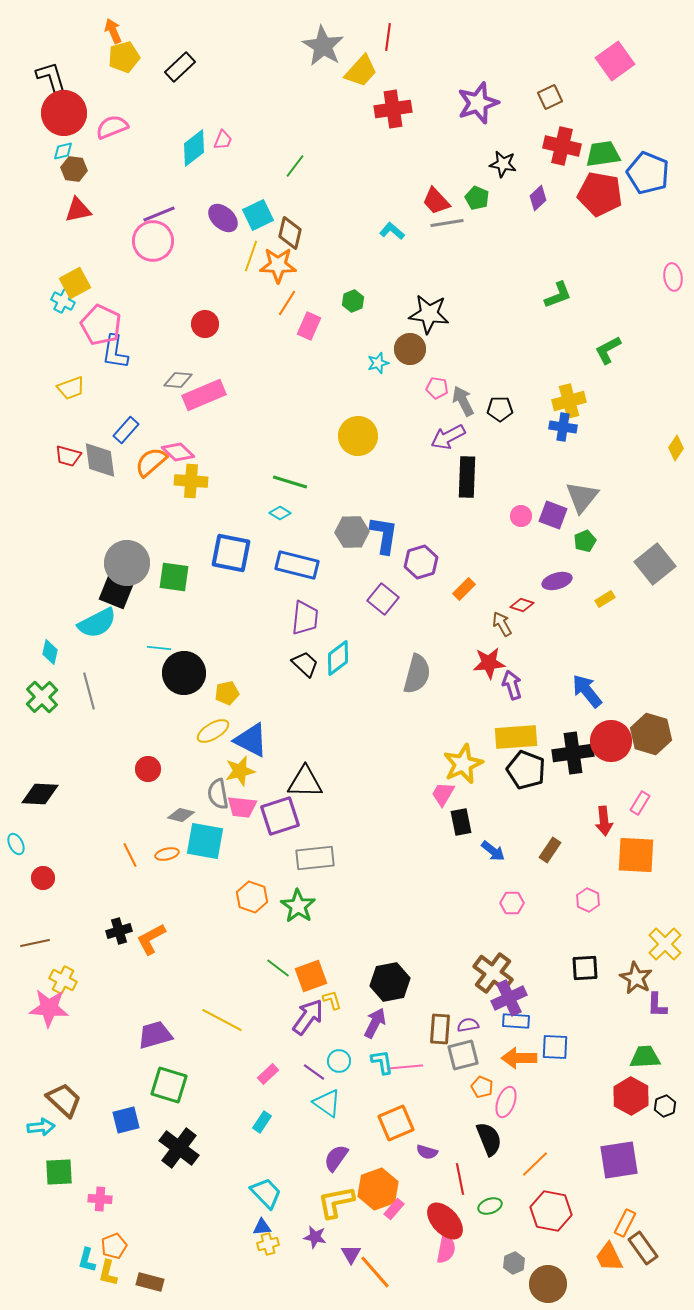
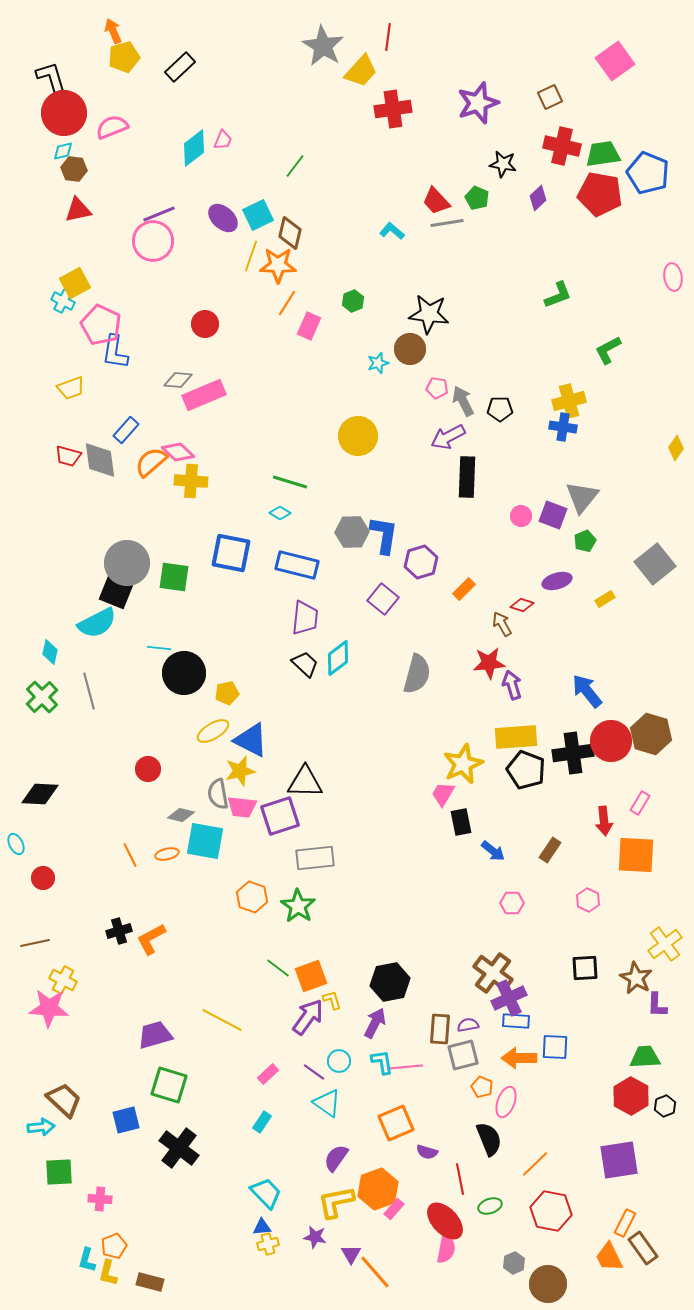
yellow cross at (665, 944): rotated 8 degrees clockwise
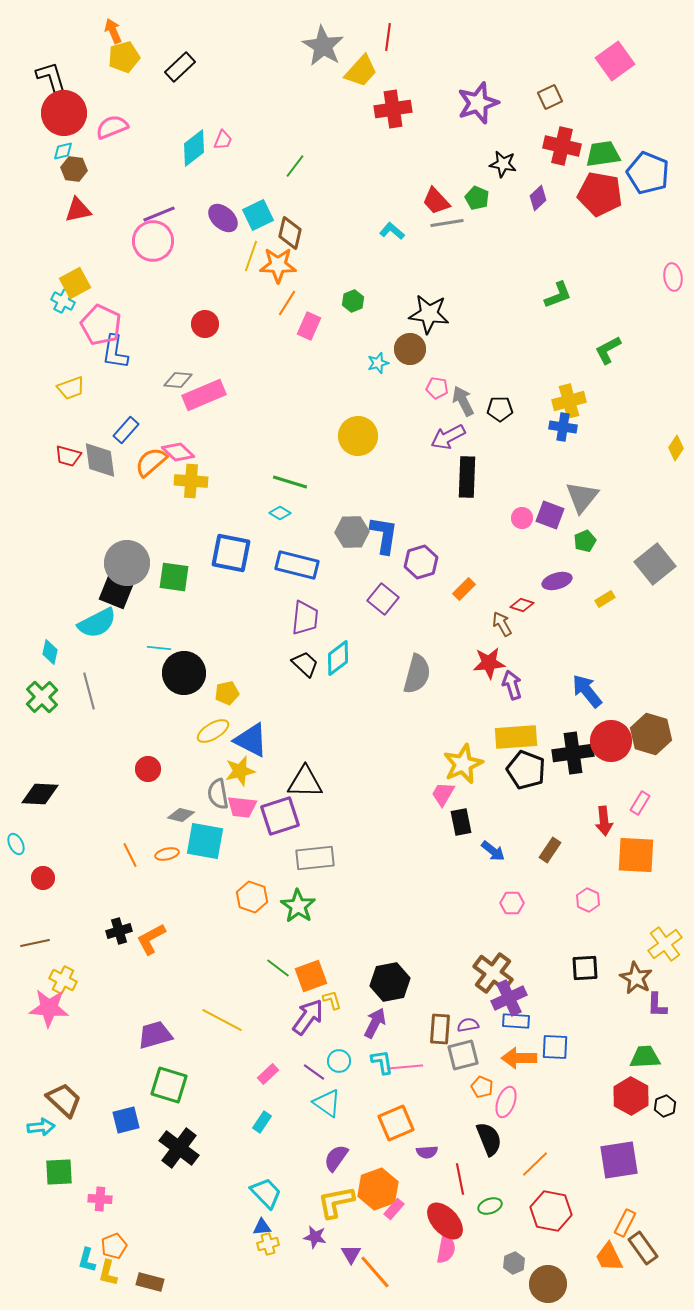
purple square at (553, 515): moved 3 px left
pink circle at (521, 516): moved 1 px right, 2 px down
purple semicircle at (427, 1152): rotated 20 degrees counterclockwise
